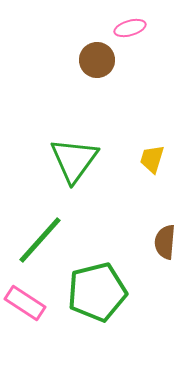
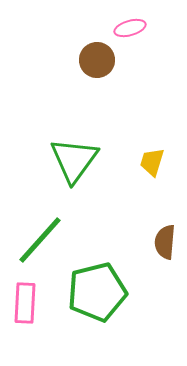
yellow trapezoid: moved 3 px down
pink rectangle: rotated 60 degrees clockwise
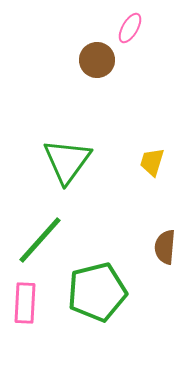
pink ellipse: rotated 44 degrees counterclockwise
green triangle: moved 7 px left, 1 px down
brown semicircle: moved 5 px down
